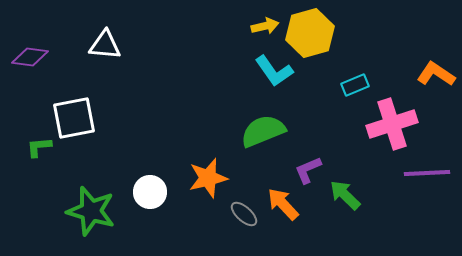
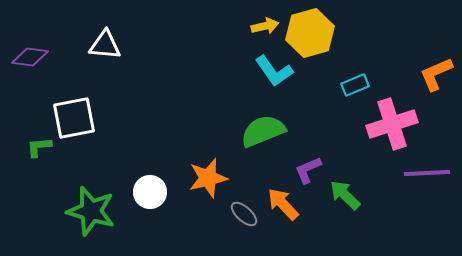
orange L-shape: rotated 57 degrees counterclockwise
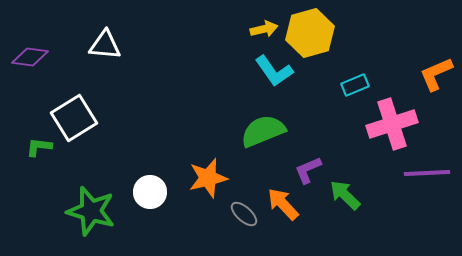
yellow arrow: moved 1 px left, 3 px down
white square: rotated 21 degrees counterclockwise
green L-shape: rotated 12 degrees clockwise
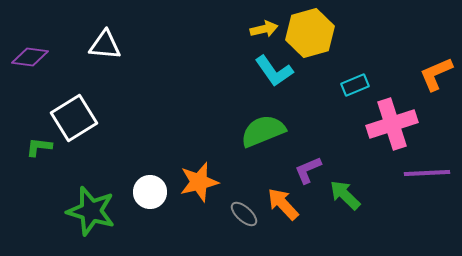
orange star: moved 9 px left, 4 px down
